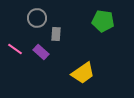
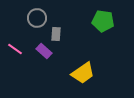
purple rectangle: moved 3 px right, 1 px up
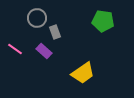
gray rectangle: moved 1 px left, 2 px up; rotated 24 degrees counterclockwise
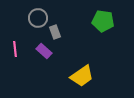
gray circle: moved 1 px right
pink line: rotated 49 degrees clockwise
yellow trapezoid: moved 1 px left, 3 px down
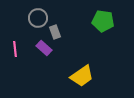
purple rectangle: moved 3 px up
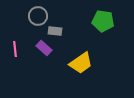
gray circle: moved 2 px up
gray rectangle: moved 1 px up; rotated 64 degrees counterclockwise
yellow trapezoid: moved 1 px left, 13 px up
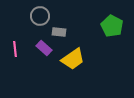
gray circle: moved 2 px right
green pentagon: moved 9 px right, 5 px down; rotated 20 degrees clockwise
gray rectangle: moved 4 px right, 1 px down
yellow trapezoid: moved 8 px left, 4 px up
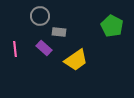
yellow trapezoid: moved 3 px right, 1 px down
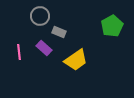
green pentagon: rotated 15 degrees clockwise
gray rectangle: rotated 16 degrees clockwise
pink line: moved 4 px right, 3 px down
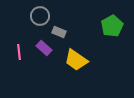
yellow trapezoid: rotated 70 degrees clockwise
